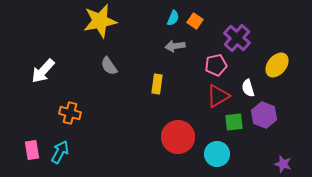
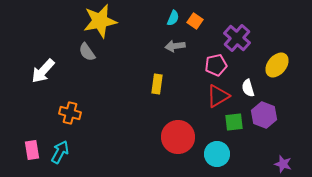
gray semicircle: moved 22 px left, 14 px up
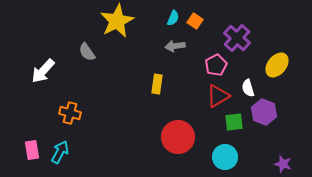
yellow star: moved 17 px right; rotated 16 degrees counterclockwise
pink pentagon: rotated 15 degrees counterclockwise
purple hexagon: moved 3 px up
cyan circle: moved 8 px right, 3 px down
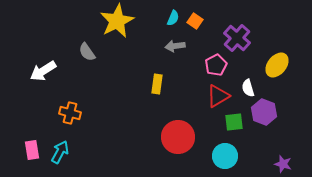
white arrow: rotated 16 degrees clockwise
cyan circle: moved 1 px up
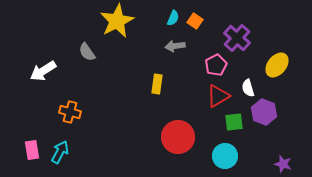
orange cross: moved 1 px up
